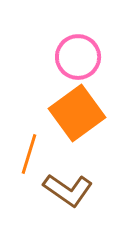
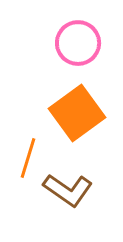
pink circle: moved 14 px up
orange line: moved 1 px left, 4 px down
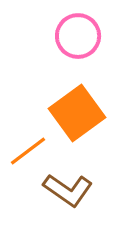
pink circle: moved 7 px up
orange line: moved 7 px up; rotated 36 degrees clockwise
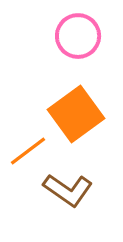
orange square: moved 1 px left, 1 px down
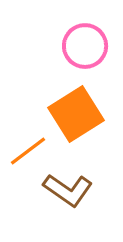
pink circle: moved 7 px right, 10 px down
orange square: rotated 4 degrees clockwise
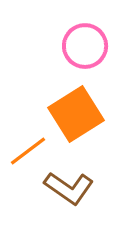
brown L-shape: moved 1 px right, 2 px up
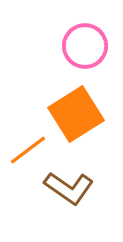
orange line: moved 1 px up
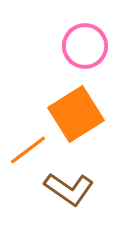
brown L-shape: moved 1 px down
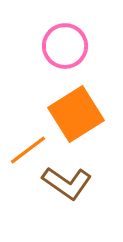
pink circle: moved 20 px left
brown L-shape: moved 2 px left, 6 px up
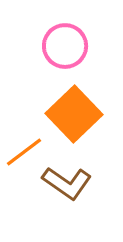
orange square: moved 2 px left; rotated 12 degrees counterclockwise
orange line: moved 4 px left, 2 px down
